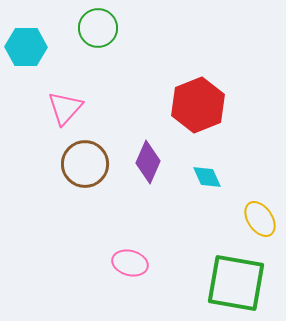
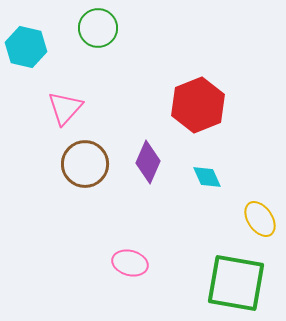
cyan hexagon: rotated 12 degrees clockwise
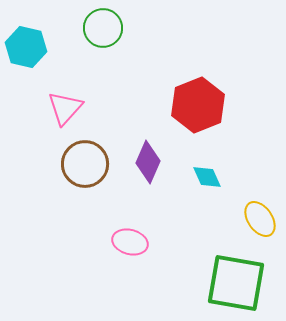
green circle: moved 5 px right
pink ellipse: moved 21 px up
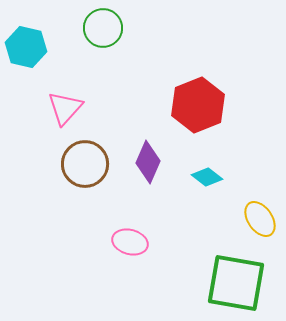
cyan diamond: rotated 28 degrees counterclockwise
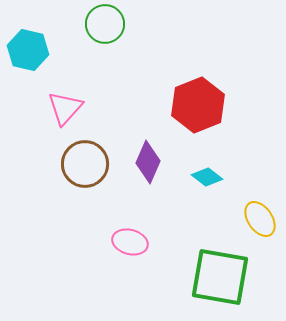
green circle: moved 2 px right, 4 px up
cyan hexagon: moved 2 px right, 3 px down
green square: moved 16 px left, 6 px up
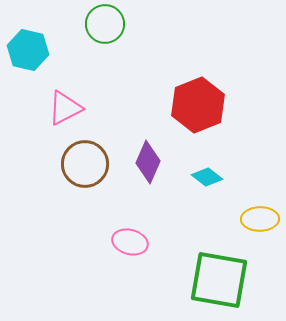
pink triangle: rotated 21 degrees clockwise
yellow ellipse: rotated 57 degrees counterclockwise
green square: moved 1 px left, 3 px down
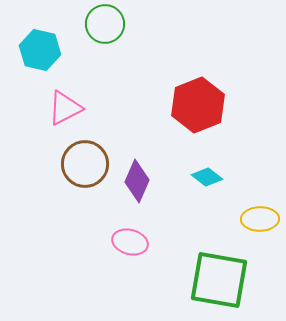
cyan hexagon: moved 12 px right
purple diamond: moved 11 px left, 19 px down
